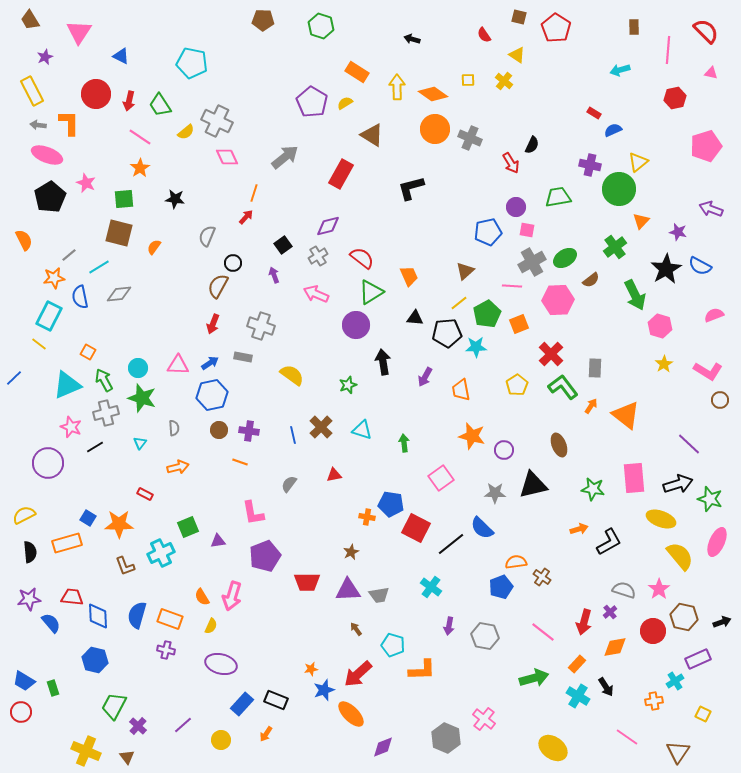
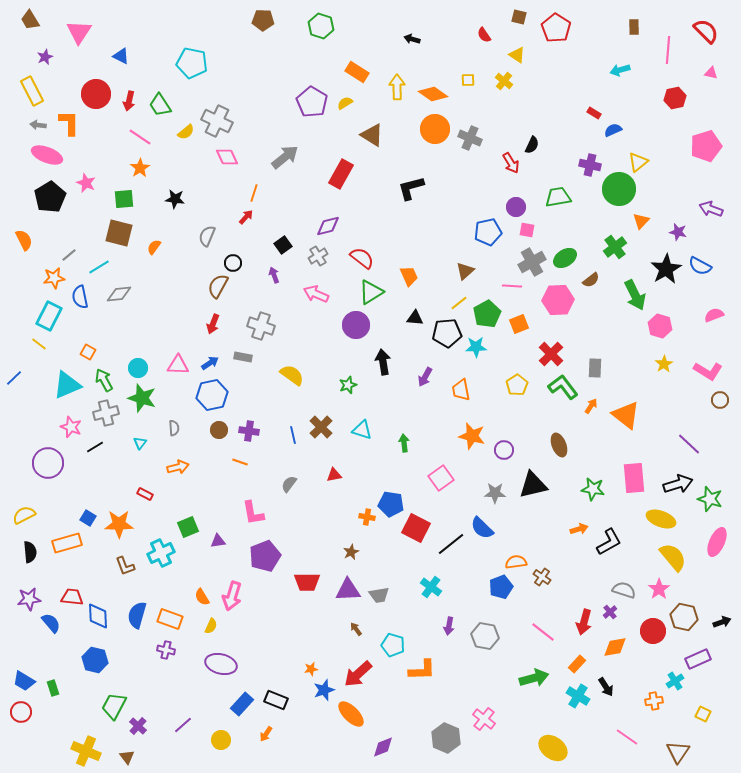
yellow semicircle at (680, 556): moved 7 px left, 1 px down
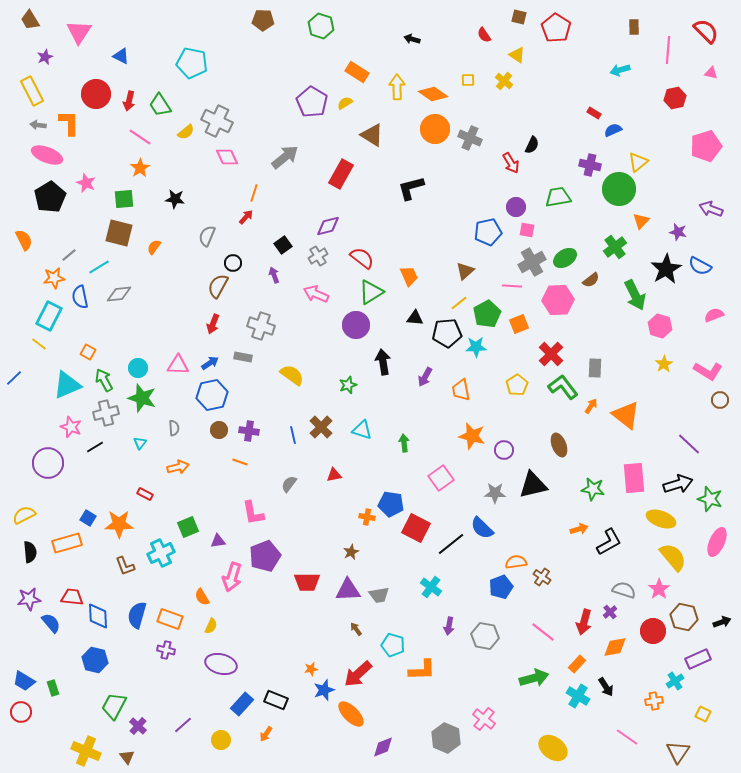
pink arrow at (232, 596): moved 19 px up
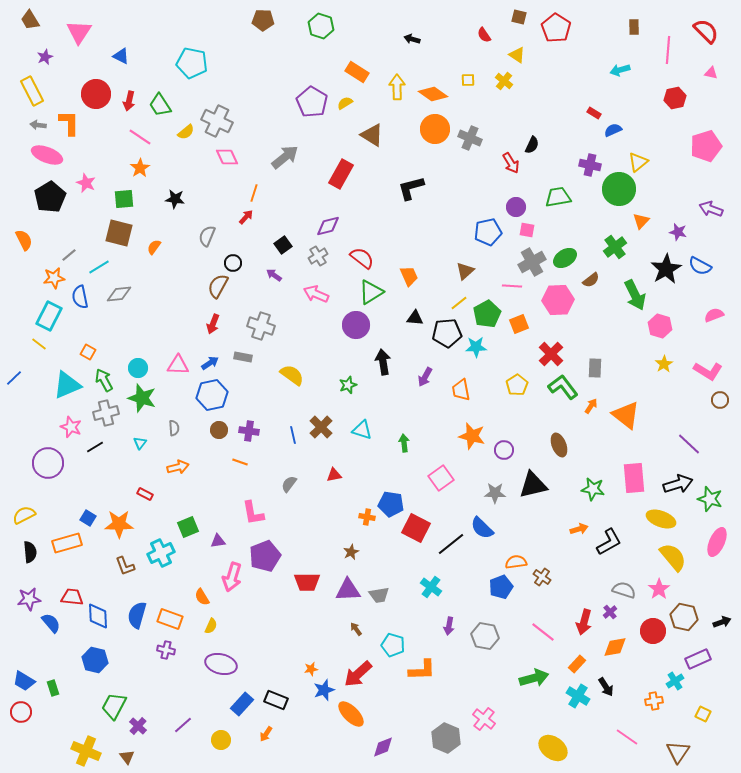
purple arrow at (274, 275): rotated 35 degrees counterclockwise
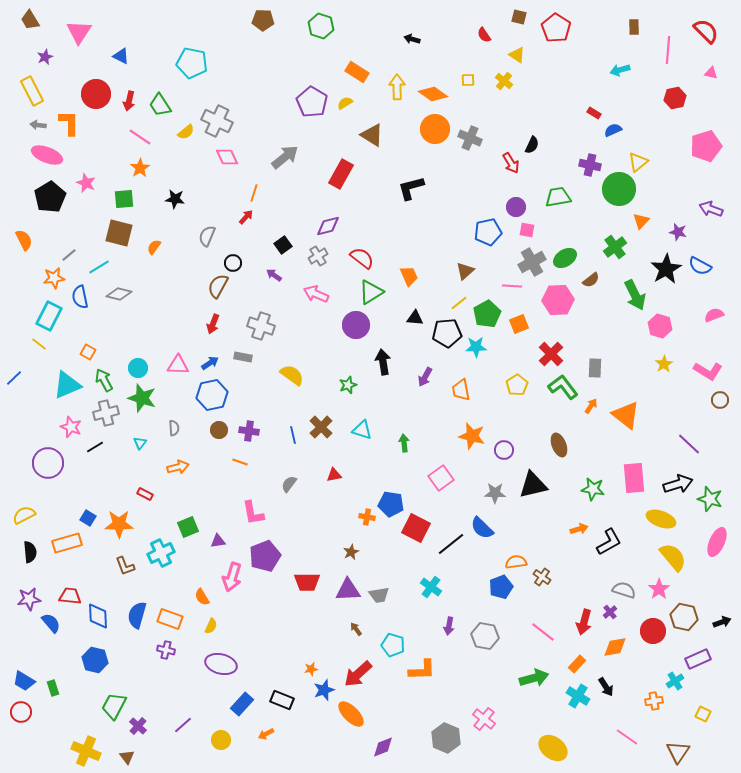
gray diamond at (119, 294): rotated 20 degrees clockwise
red trapezoid at (72, 597): moved 2 px left, 1 px up
black rectangle at (276, 700): moved 6 px right
orange arrow at (266, 734): rotated 28 degrees clockwise
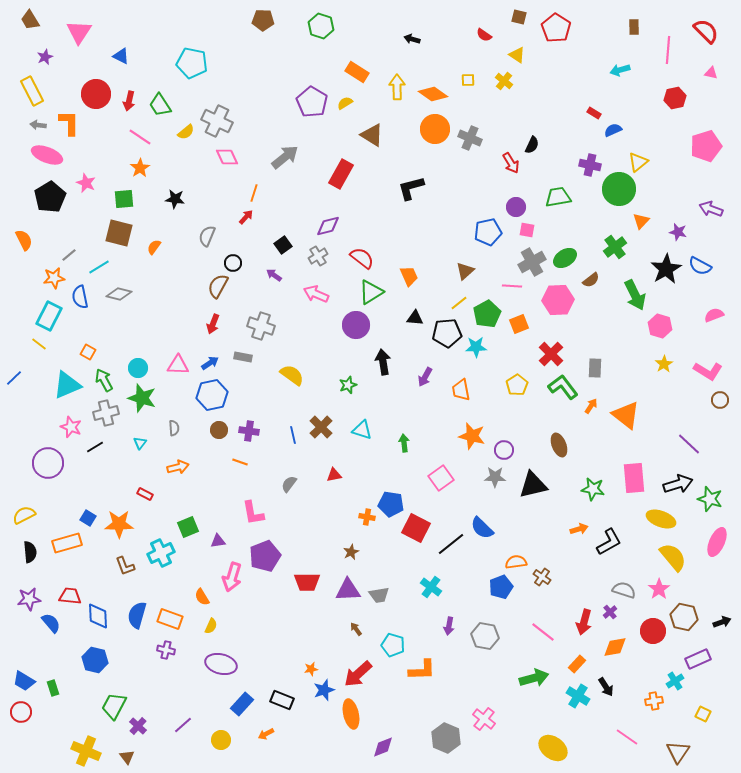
red semicircle at (484, 35): rotated 21 degrees counterclockwise
gray star at (495, 493): moved 16 px up
orange ellipse at (351, 714): rotated 32 degrees clockwise
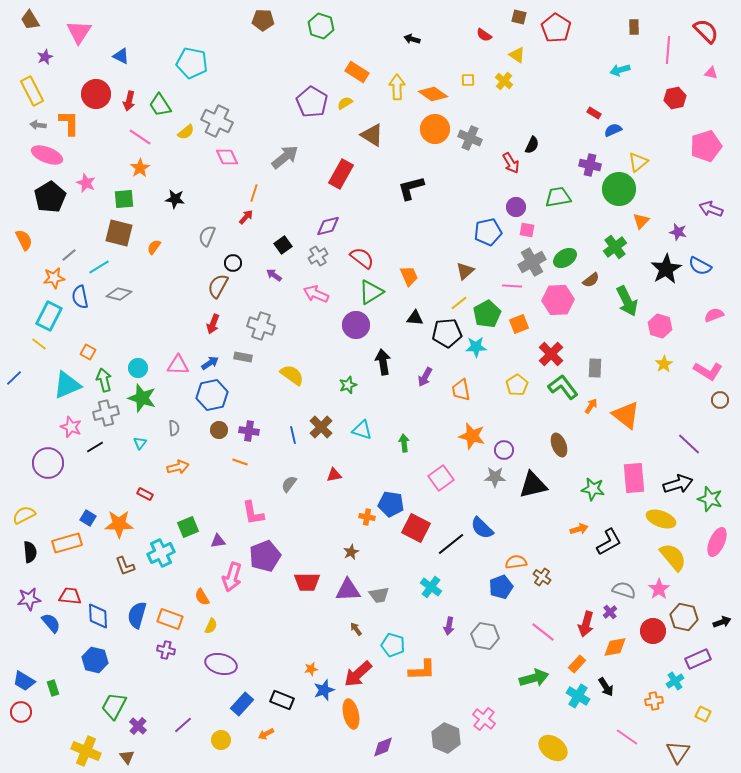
green arrow at (635, 295): moved 8 px left, 6 px down
green arrow at (104, 380): rotated 15 degrees clockwise
red arrow at (584, 622): moved 2 px right, 2 px down
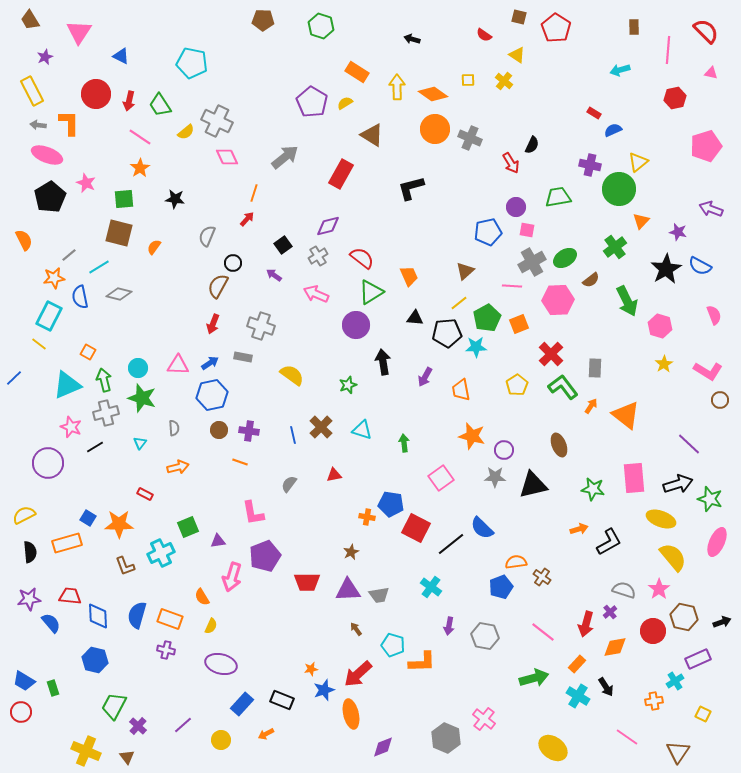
red arrow at (246, 217): moved 1 px right, 2 px down
green pentagon at (487, 314): moved 4 px down
pink semicircle at (714, 315): rotated 90 degrees clockwise
orange L-shape at (422, 670): moved 8 px up
